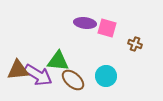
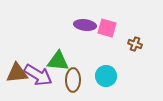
purple ellipse: moved 2 px down
brown triangle: moved 1 px left, 3 px down
brown ellipse: rotated 50 degrees clockwise
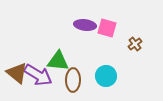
brown cross: rotated 32 degrees clockwise
brown triangle: rotated 45 degrees clockwise
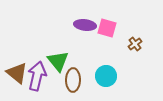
green triangle: rotated 45 degrees clockwise
purple arrow: moved 1 px left, 1 px down; rotated 108 degrees counterclockwise
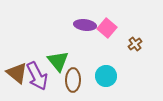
pink square: rotated 24 degrees clockwise
purple arrow: rotated 140 degrees clockwise
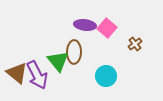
purple arrow: moved 1 px up
brown ellipse: moved 1 px right, 28 px up
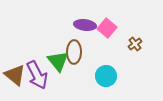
brown triangle: moved 2 px left, 2 px down
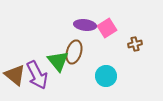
pink square: rotated 18 degrees clockwise
brown cross: rotated 24 degrees clockwise
brown ellipse: rotated 15 degrees clockwise
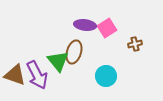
brown triangle: rotated 20 degrees counterclockwise
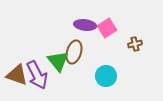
brown triangle: moved 2 px right
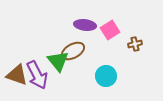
pink square: moved 3 px right, 2 px down
brown ellipse: moved 1 px left, 1 px up; rotated 45 degrees clockwise
